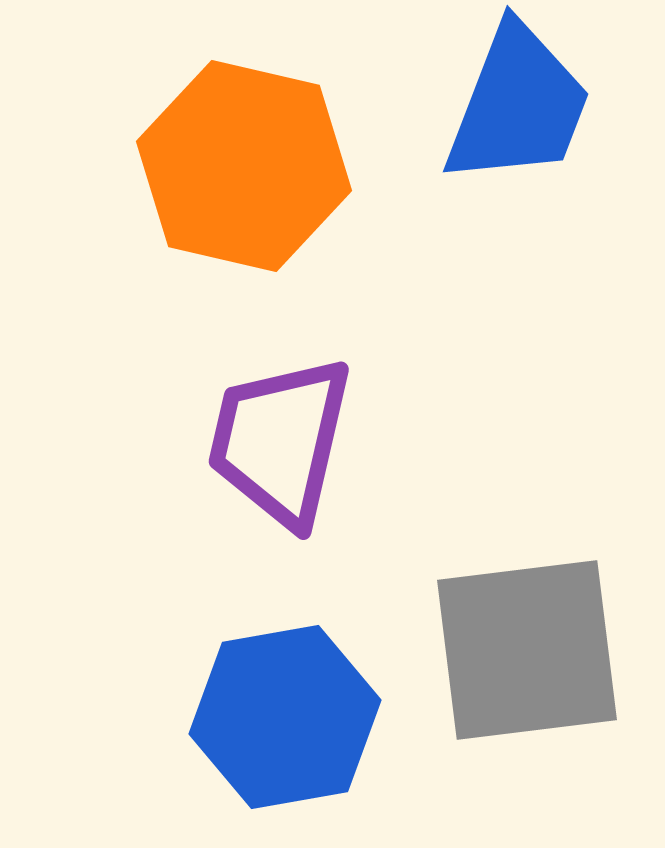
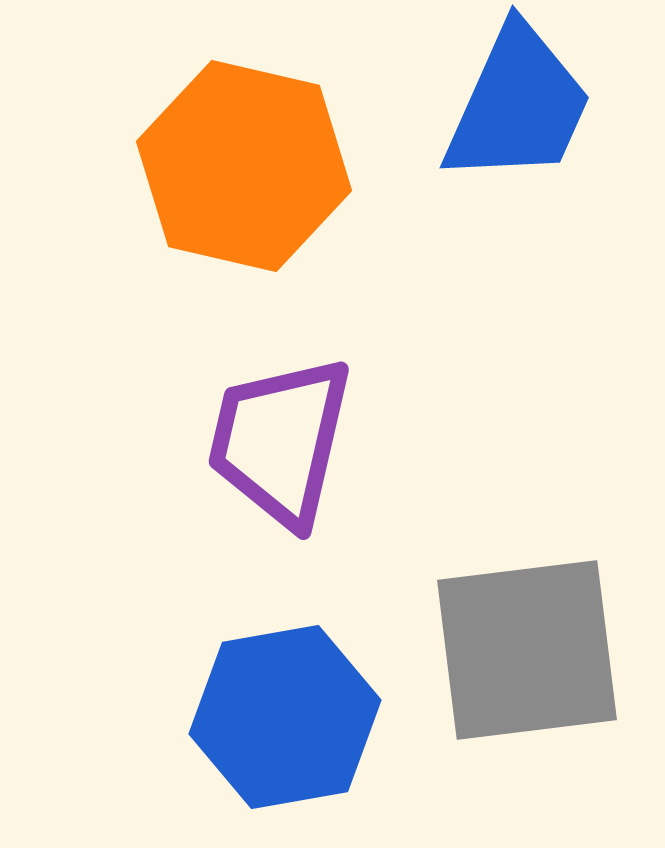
blue trapezoid: rotated 3 degrees clockwise
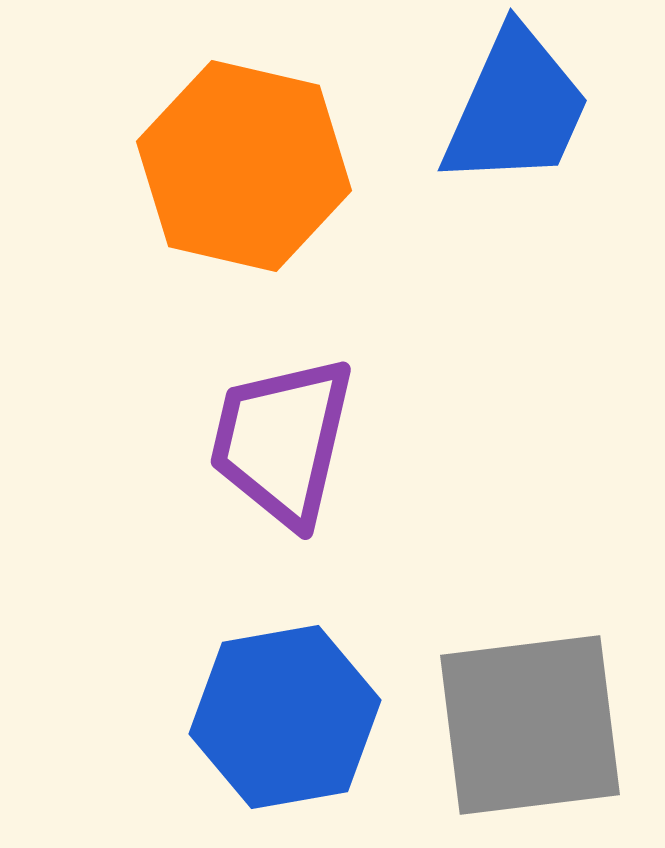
blue trapezoid: moved 2 px left, 3 px down
purple trapezoid: moved 2 px right
gray square: moved 3 px right, 75 px down
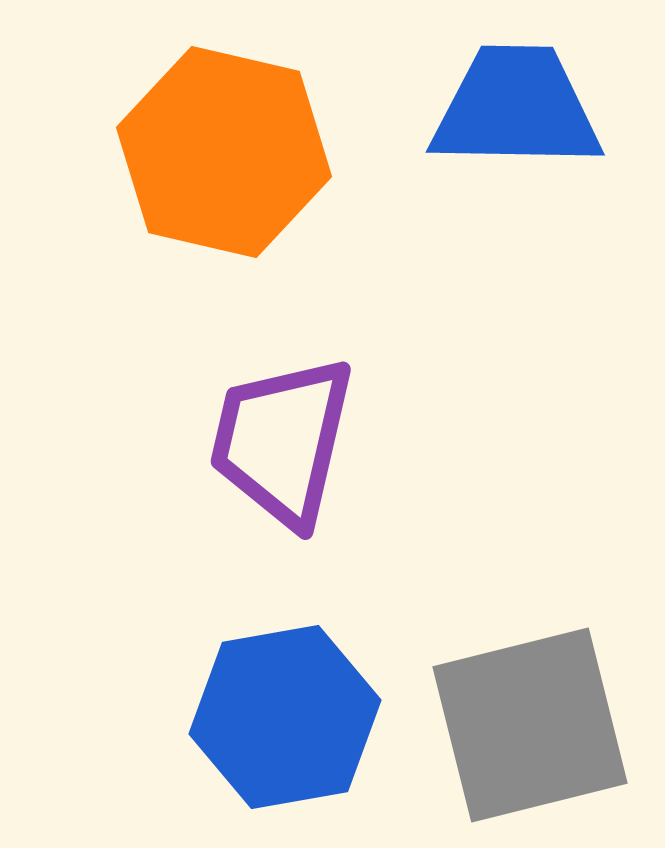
blue trapezoid: rotated 113 degrees counterclockwise
orange hexagon: moved 20 px left, 14 px up
gray square: rotated 7 degrees counterclockwise
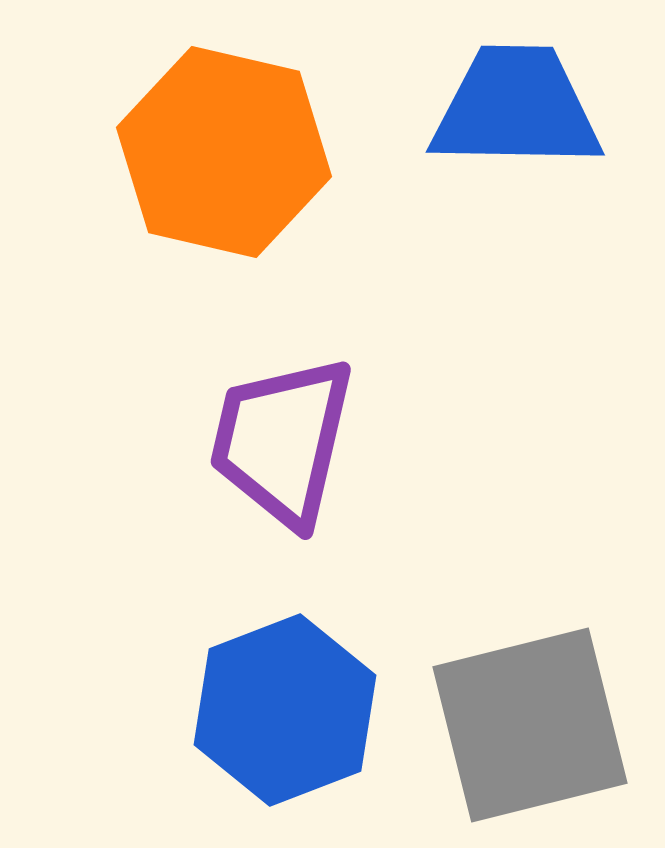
blue hexagon: moved 7 px up; rotated 11 degrees counterclockwise
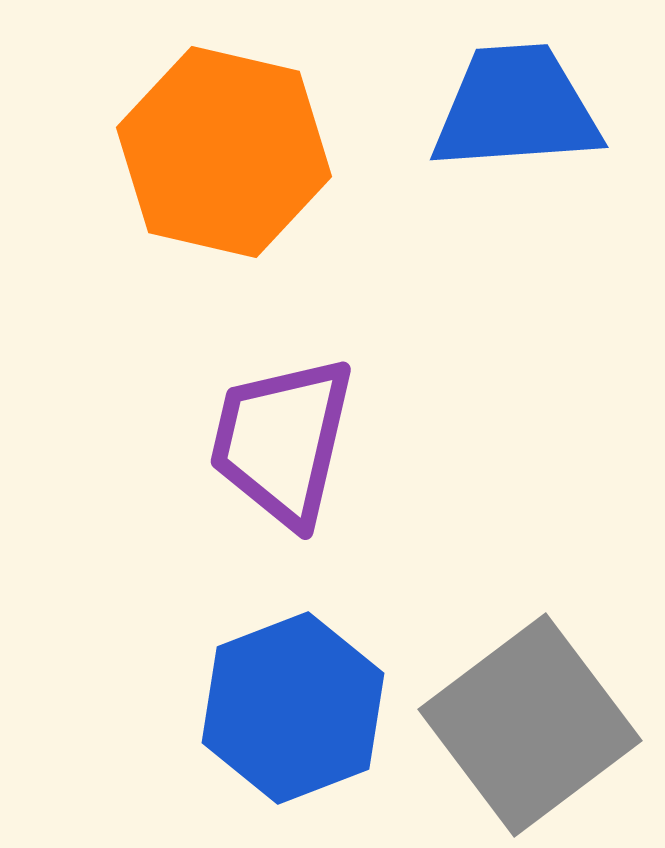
blue trapezoid: rotated 5 degrees counterclockwise
blue hexagon: moved 8 px right, 2 px up
gray square: rotated 23 degrees counterclockwise
